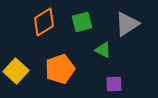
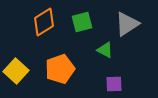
green triangle: moved 2 px right
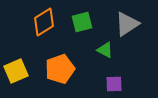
yellow square: rotated 25 degrees clockwise
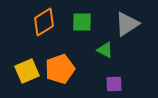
green square: rotated 15 degrees clockwise
yellow square: moved 11 px right
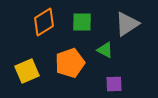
orange pentagon: moved 10 px right, 6 px up
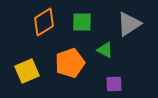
gray triangle: moved 2 px right
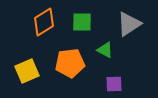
orange pentagon: rotated 12 degrees clockwise
